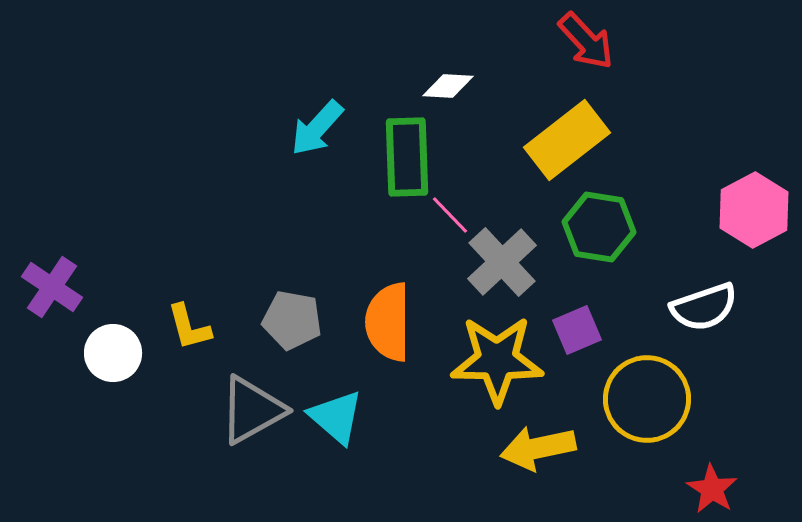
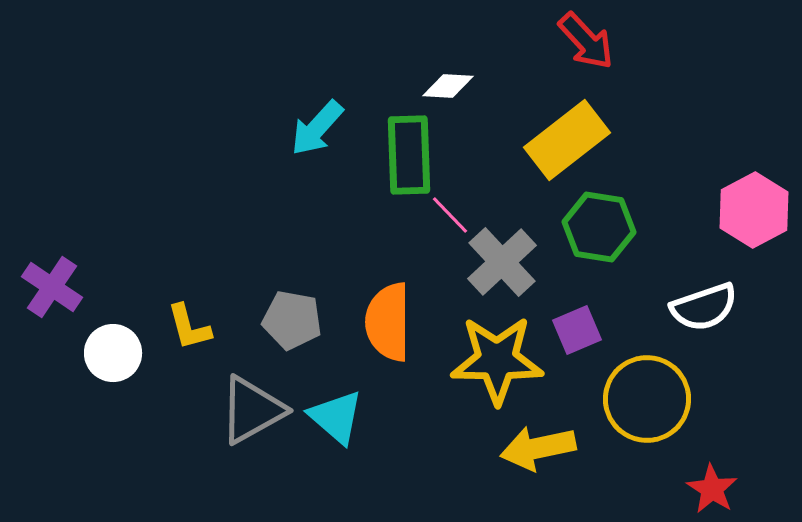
green rectangle: moved 2 px right, 2 px up
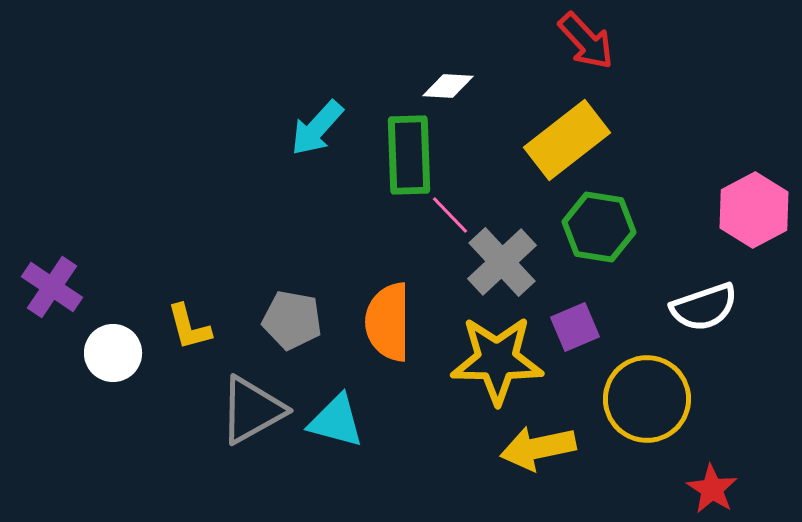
purple square: moved 2 px left, 3 px up
cyan triangle: moved 4 px down; rotated 26 degrees counterclockwise
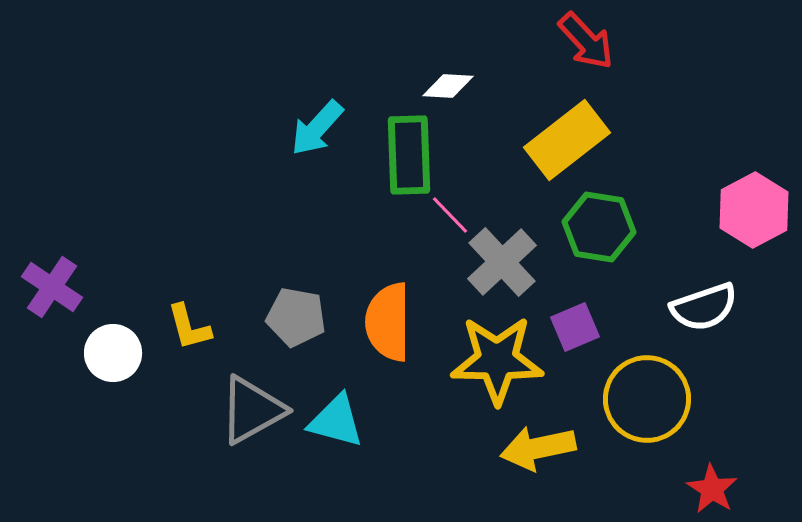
gray pentagon: moved 4 px right, 3 px up
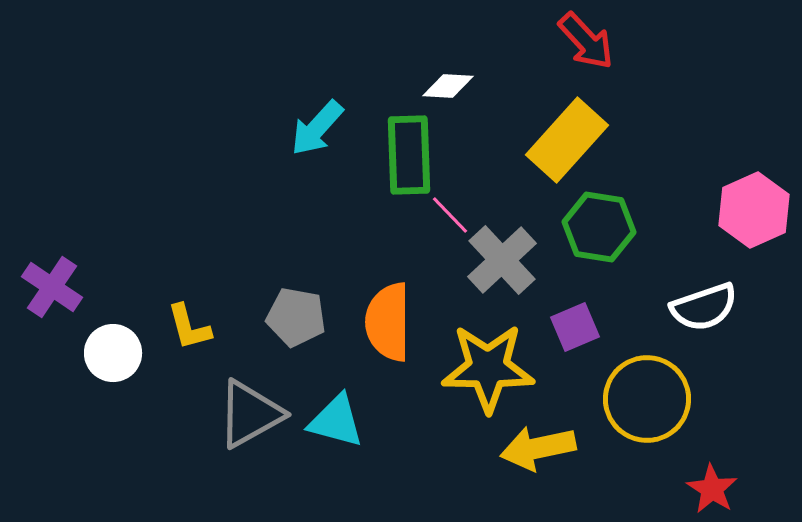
yellow rectangle: rotated 10 degrees counterclockwise
pink hexagon: rotated 4 degrees clockwise
gray cross: moved 2 px up
yellow star: moved 9 px left, 8 px down
gray triangle: moved 2 px left, 4 px down
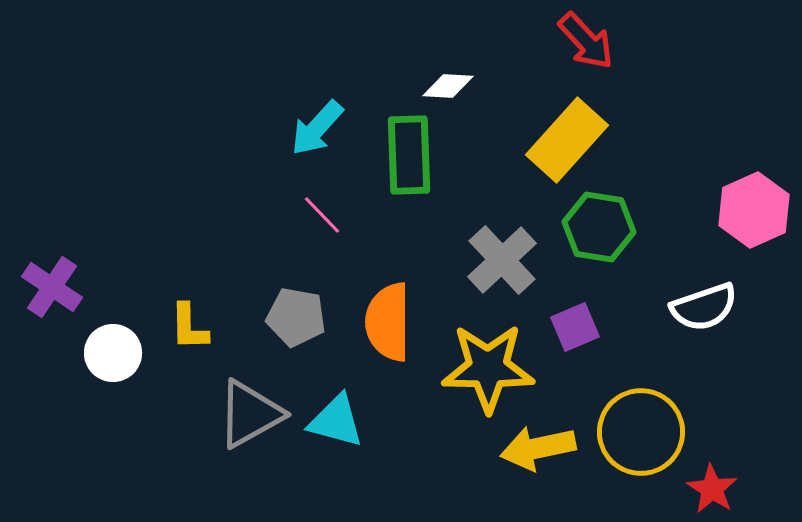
pink line: moved 128 px left
yellow L-shape: rotated 14 degrees clockwise
yellow circle: moved 6 px left, 33 px down
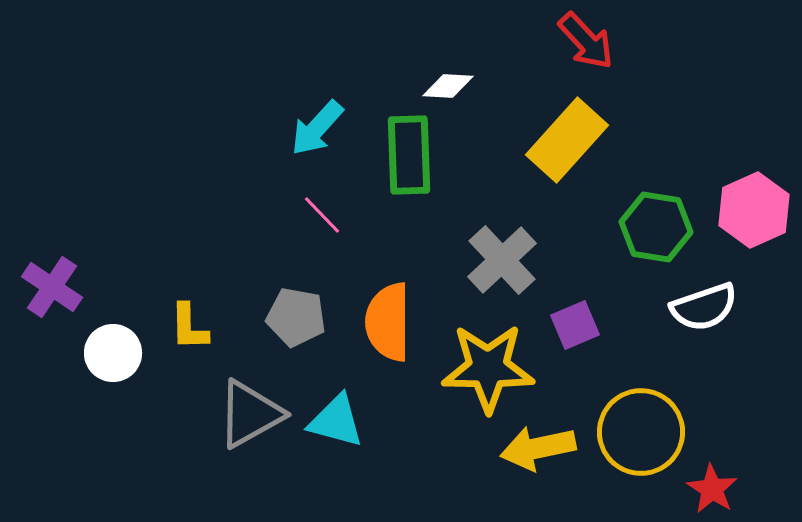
green hexagon: moved 57 px right
purple square: moved 2 px up
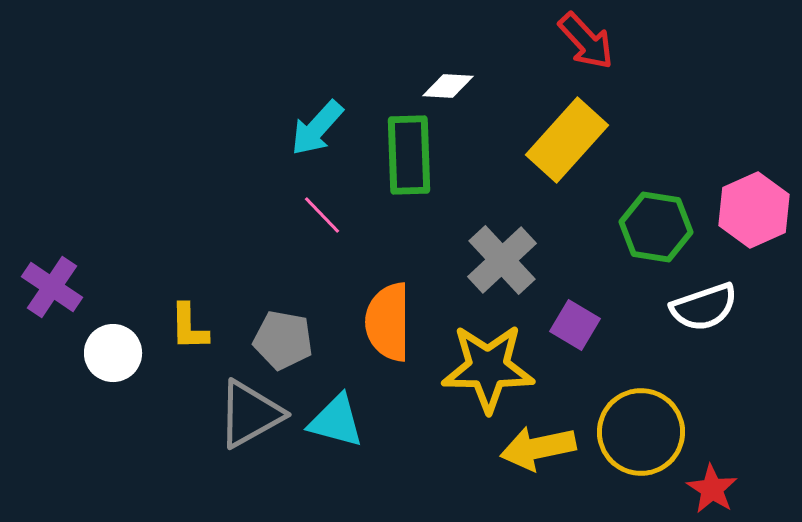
gray pentagon: moved 13 px left, 23 px down
purple square: rotated 36 degrees counterclockwise
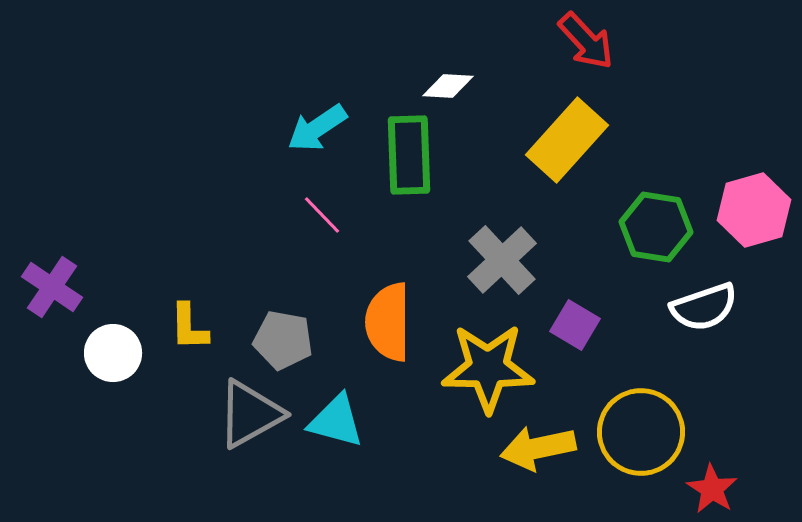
cyan arrow: rotated 14 degrees clockwise
pink hexagon: rotated 8 degrees clockwise
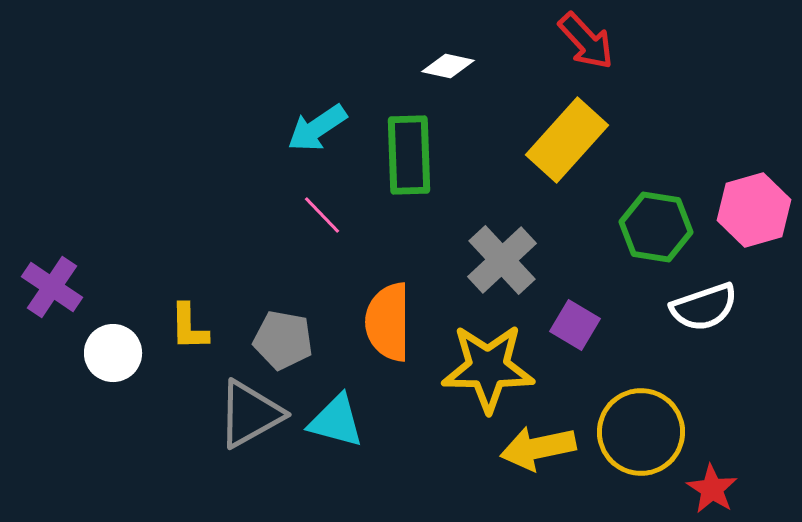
white diamond: moved 20 px up; rotated 9 degrees clockwise
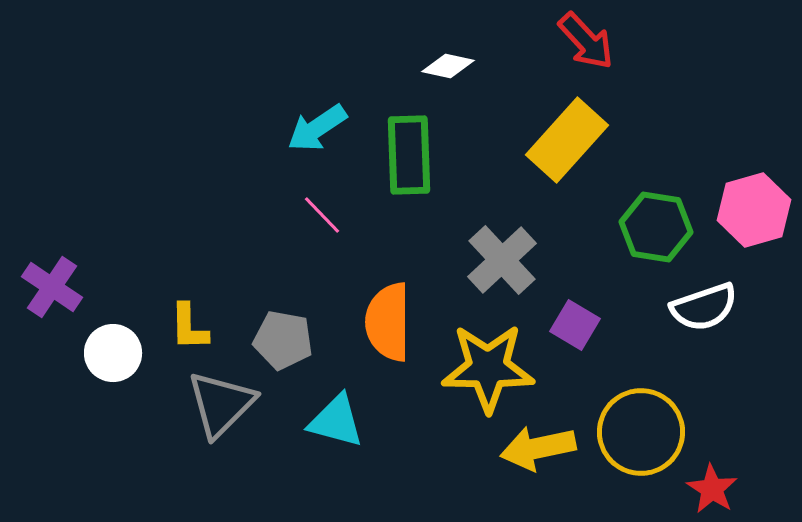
gray triangle: moved 29 px left, 10 px up; rotated 16 degrees counterclockwise
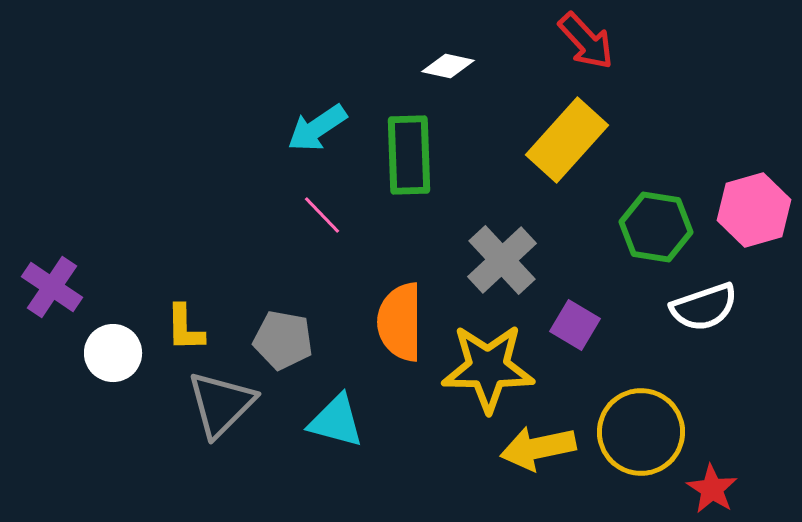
orange semicircle: moved 12 px right
yellow L-shape: moved 4 px left, 1 px down
